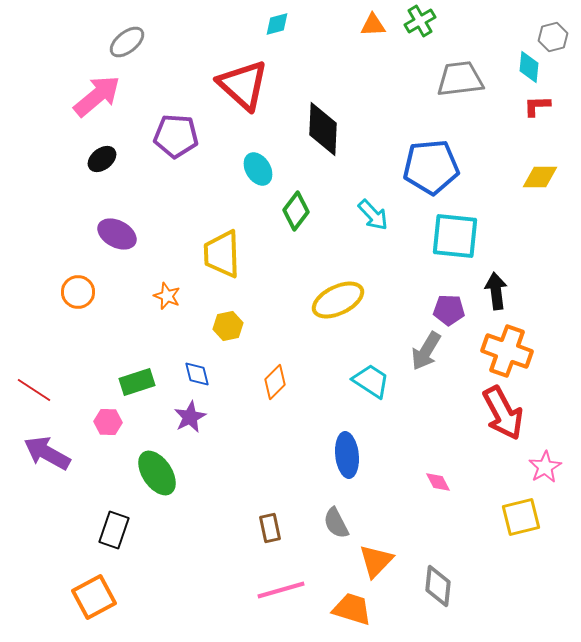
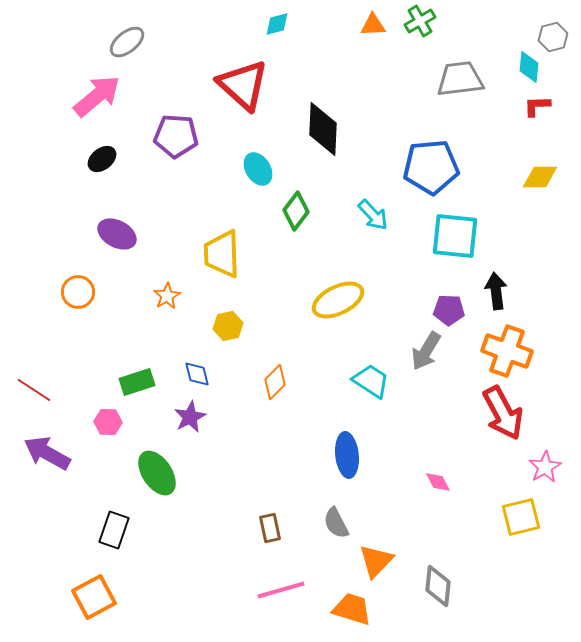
orange star at (167, 296): rotated 20 degrees clockwise
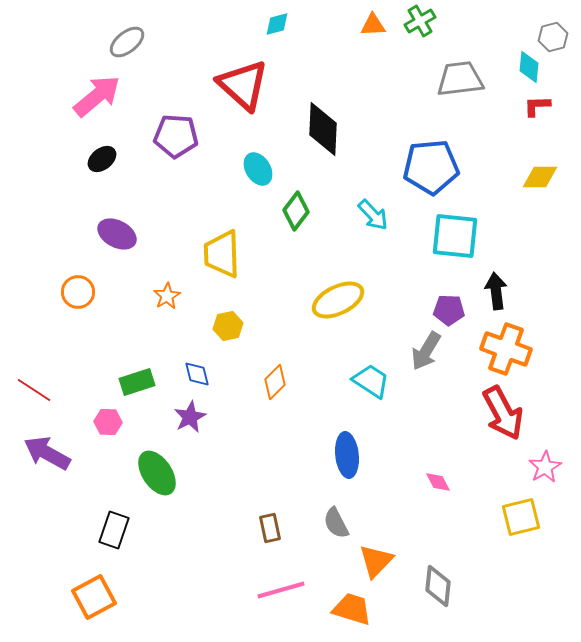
orange cross at (507, 351): moved 1 px left, 2 px up
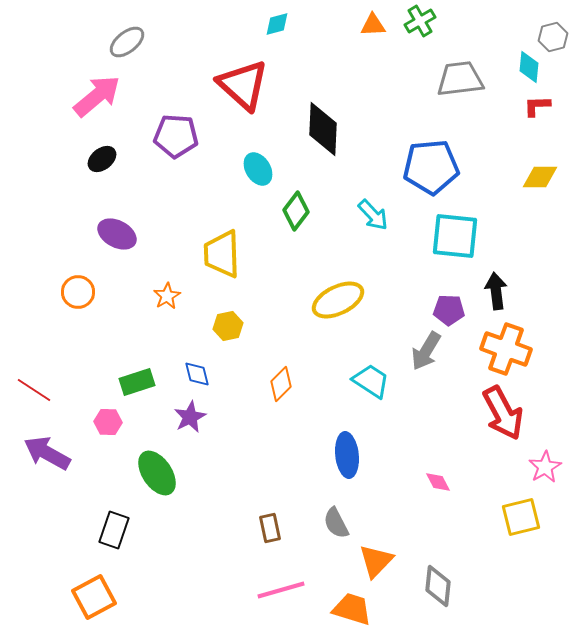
orange diamond at (275, 382): moved 6 px right, 2 px down
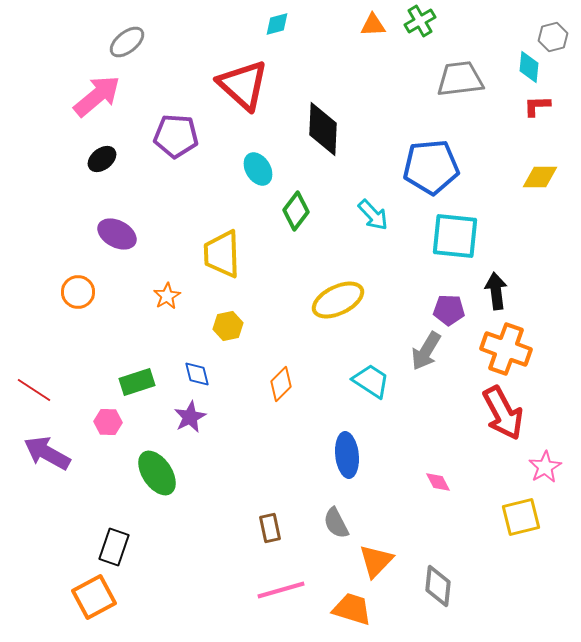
black rectangle at (114, 530): moved 17 px down
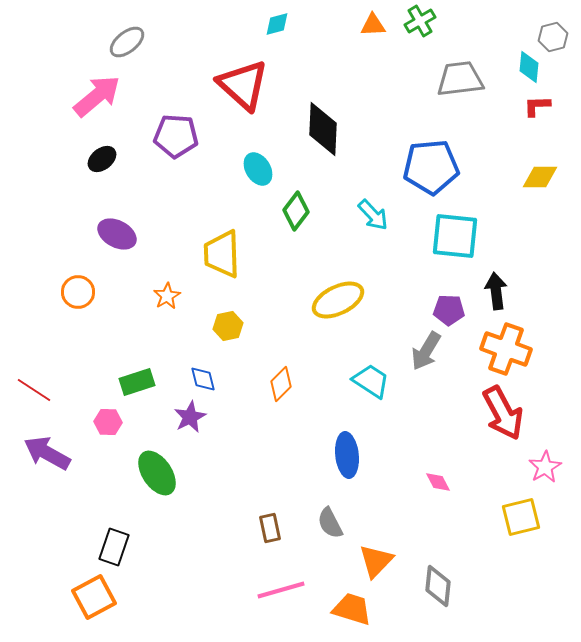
blue diamond at (197, 374): moved 6 px right, 5 px down
gray semicircle at (336, 523): moved 6 px left
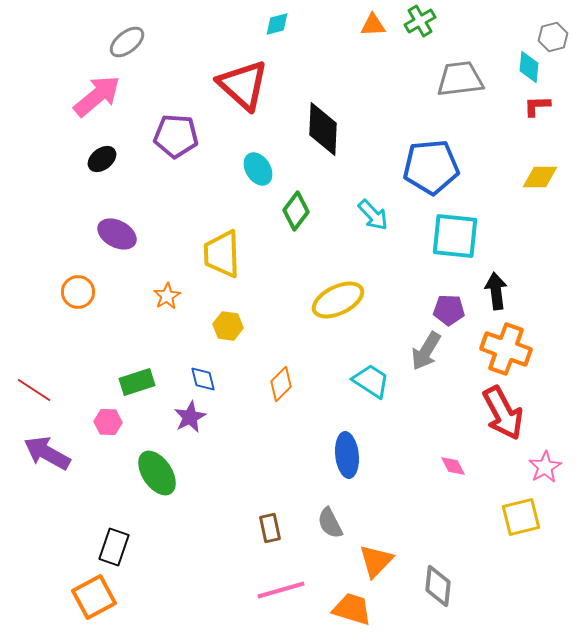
yellow hexagon at (228, 326): rotated 20 degrees clockwise
pink diamond at (438, 482): moved 15 px right, 16 px up
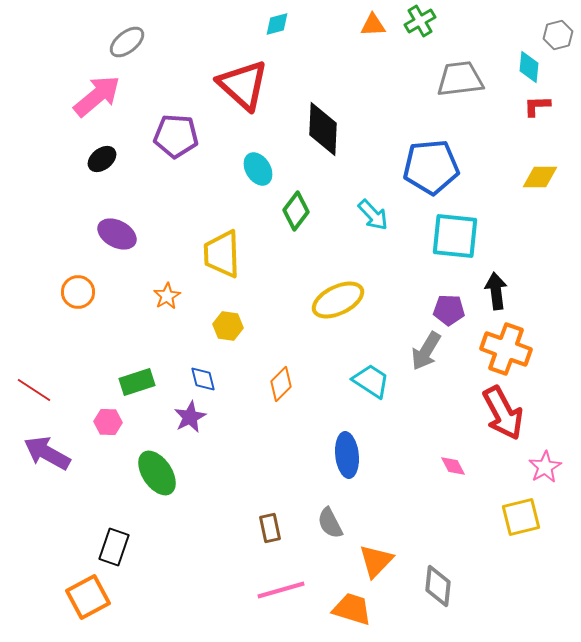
gray hexagon at (553, 37): moved 5 px right, 2 px up
orange square at (94, 597): moved 6 px left
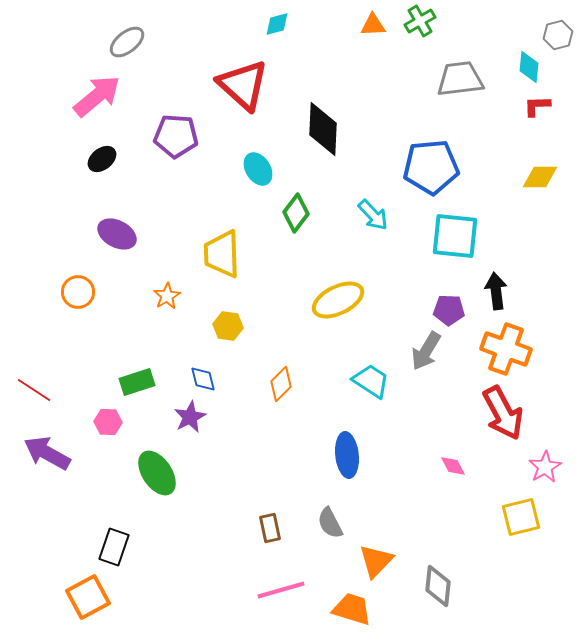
green diamond at (296, 211): moved 2 px down
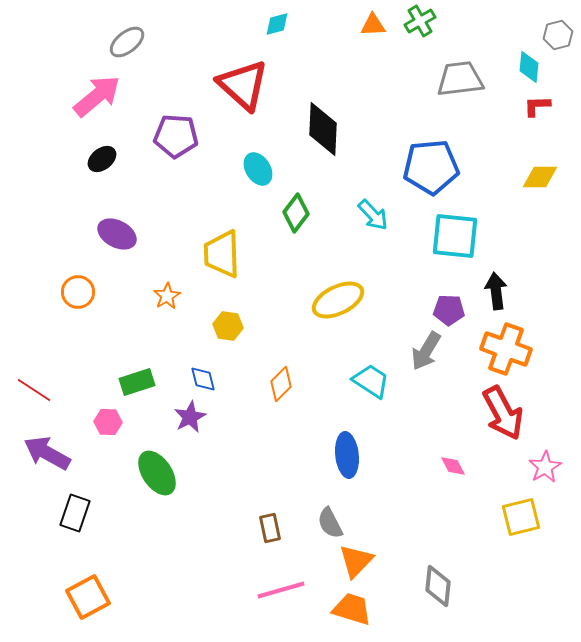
black rectangle at (114, 547): moved 39 px left, 34 px up
orange triangle at (376, 561): moved 20 px left
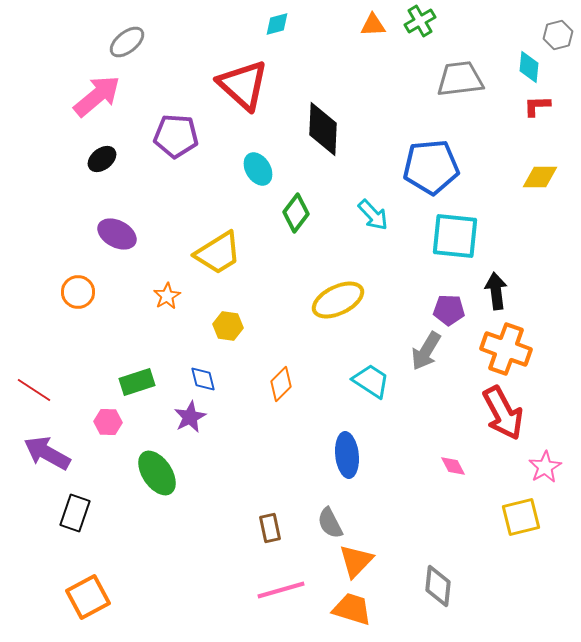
yellow trapezoid at (222, 254): moved 4 px left, 1 px up; rotated 120 degrees counterclockwise
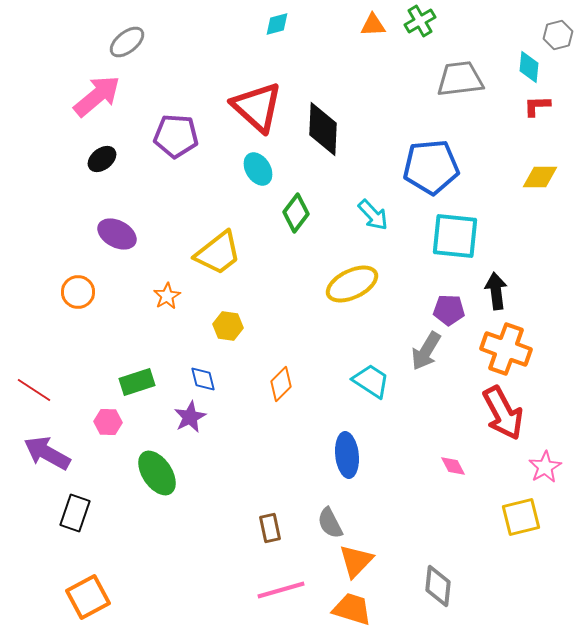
red triangle at (243, 85): moved 14 px right, 22 px down
yellow trapezoid at (218, 253): rotated 6 degrees counterclockwise
yellow ellipse at (338, 300): moved 14 px right, 16 px up
